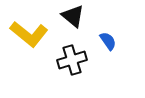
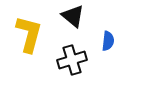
yellow L-shape: rotated 114 degrees counterclockwise
blue semicircle: rotated 42 degrees clockwise
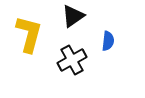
black triangle: rotated 45 degrees clockwise
black cross: rotated 12 degrees counterclockwise
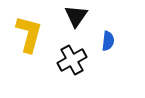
black triangle: moved 3 px right; rotated 20 degrees counterclockwise
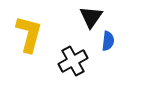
black triangle: moved 15 px right, 1 px down
black cross: moved 1 px right, 1 px down
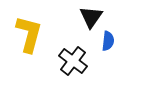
black cross: rotated 24 degrees counterclockwise
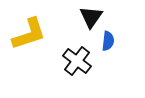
yellow L-shape: rotated 57 degrees clockwise
black cross: moved 4 px right
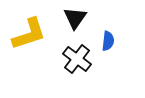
black triangle: moved 16 px left, 1 px down
black cross: moved 2 px up
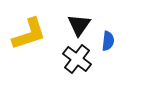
black triangle: moved 4 px right, 7 px down
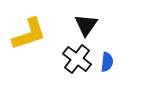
black triangle: moved 7 px right
blue semicircle: moved 1 px left, 21 px down
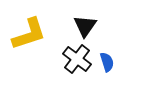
black triangle: moved 1 px left, 1 px down
blue semicircle: rotated 24 degrees counterclockwise
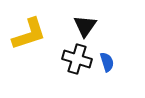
black cross: rotated 20 degrees counterclockwise
